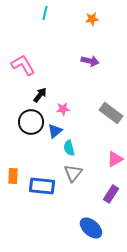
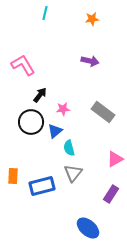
gray rectangle: moved 8 px left, 1 px up
blue rectangle: rotated 20 degrees counterclockwise
blue ellipse: moved 3 px left
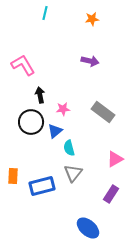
black arrow: rotated 49 degrees counterclockwise
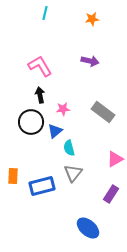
pink L-shape: moved 17 px right, 1 px down
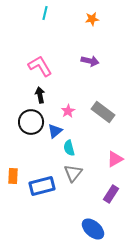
pink star: moved 5 px right, 2 px down; rotated 24 degrees counterclockwise
blue ellipse: moved 5 px right, 1 px down
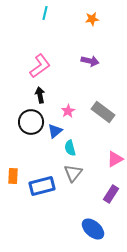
pink L-shape: rotated 85 degrees clockwise
cyan semicircle: moved 1 px right
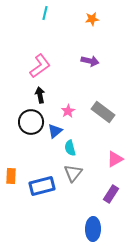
orange rectangle: moved 2 px left
blue ellipse: rotated 50 degrees clockwise
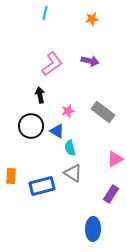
pink L-shape: moved 12 px right, 2 px up
pink star: rotated 16 degrees clockwise
black circle: moved 4 px down
blue triangle: moved 2 px right; rotated 49 degrees counterclockwise
gray triangle: rotated 36 degrees counterclockwise
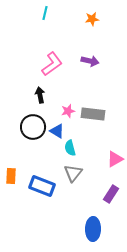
gray rectangle: moved 10 px left, 2 px down; rotated 30 degrees counterclockwise
black circle: moved 2 px right, 1 px down
gray triangle: rotated 36 degrees clockwise
blue rectangle: rotated 35 degrees clockwise
